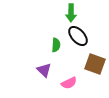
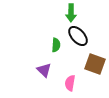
pink semicircle: moved 1 px right; rotated 126 degrees clockwise
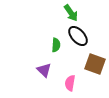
green arrow: rotated 36 degrees counterclockwise
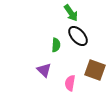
brown square: moved 6 px down
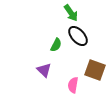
green semicircle: rotated 24 degrees clockwise
pink semicircle: moved 3 px right, 2 px down
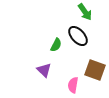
green arrow: moved 14 px right, 1 px up
